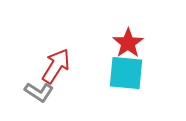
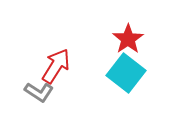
red star: moved 4 px up
cyan square: rotated 33 degrees clockwise
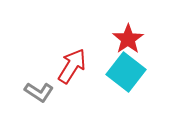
red arrow: moved 16 px right
cyan square: moved 1 px up
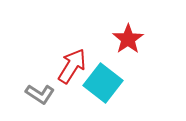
cyan square: moved 23 px left, 11 px down
gray L-shape: moved 1 px right, 2 px down
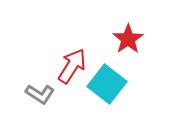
cyan square: moved 4 px right, 1 px down
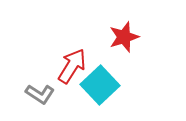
red star: moved 4 px left, 2 px up; rotated 16 degrees clockwise
cyan square: moved 7 px left, 1 px down; rotated 9 degrees clockwise
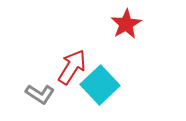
red star: moved 2 px right, 13 px up; rotated 12 degrees counterclockwise
red arrow: moved 1 px down
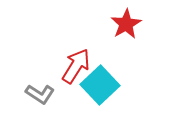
red arrow: moved 4 px right, 1 px up
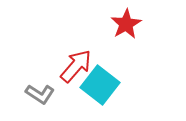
red arrow: rotated 9 degrees clockwise
cyan square: rotated 9 degrees counterclockwise
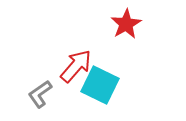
cyan square: rotated 12 degrees counterclockwise
gray L-shape: rotated 112 degrees clockwise
